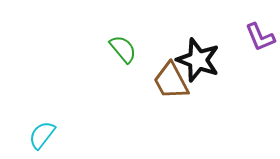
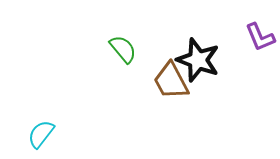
cyan semicircle: moved 1 px left, 1 px up
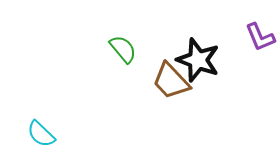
brown trapezoid: rotated 15 degrees counterclockwise
cyan semicircle: rotated 84 degrees counterclockwise
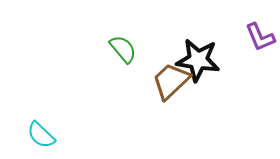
black star: rotated 12 degrees counterclockwise
brown trapezoid: rotated 90 degrees clockwise
cyan semicircle: moved 1 px down
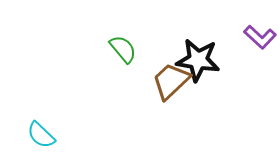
purple L-shape: rotated 24 degrees counterclockwise
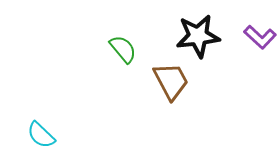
black star: moved 24 px up; rotated 15 degrees counterclockwise
brown trapezoid: rotated 105 degrees clockwise
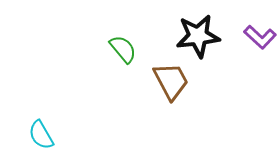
cyan semicircle: rotated 16 degrees clockwise
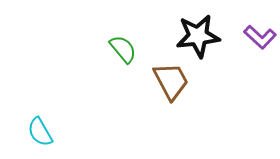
cyan semicircle: moved 1 px left, 3 px up
